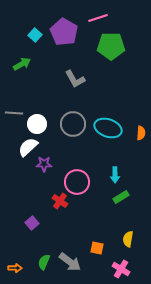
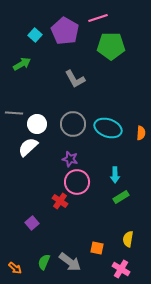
purple pentagon: moved 1 px right, 1 px up
purple star: moved 26 px right, 5 px up; rotated 14 degrees clockwise
orange arrow: rotated 40 degrees clockwise
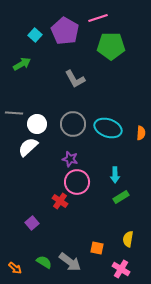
green semicircle: rotated 98 degrees clockwise
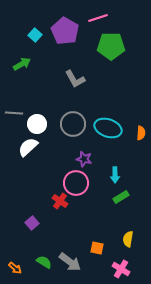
purple star: moved 14 px right
pink circle: moved 1 px left, 1 px down
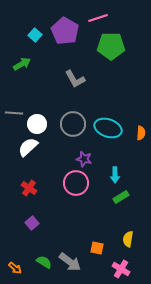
red cross: moved 31 px left, 13 px up
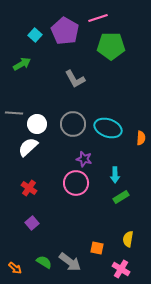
orange semicircle: moved 5 px down
